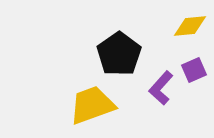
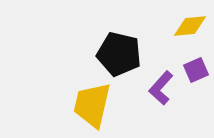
black pentagon: rotated 24 degrees counterclockwise
purple square: moved 2 px right
yellow trapezoid: rotated 57 degrees counterclockwise
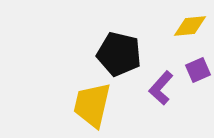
purple square: moved 2 px right
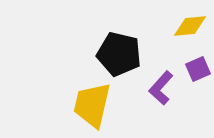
purple square: moved 1 px up
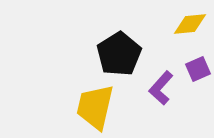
yellow diamond: moved 2 px up
black pentagon: rotated 27 degrees clockwise
yellow trapezoid: moved 3 px right, 2 px down
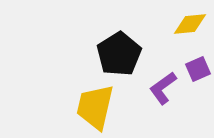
purple L-shape: moved 2 px right; rotated 12 degrees clockwise
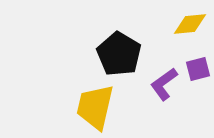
black pentagon: rotated 9 degrees counterclockwise
purple square: rotated 10 degrees clockwise
purple L-shape: moved 1 px right, 4 px up
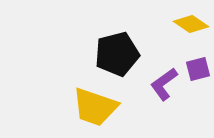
yellow diamond: moved 1 px right; rotated 40 degrees clockwise
black pentagon: moved 2 px left; rotated 27 degrees clockwise
yellow trapezoid: rotated 84 degrees counterclockwise
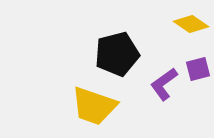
yellow trapezoid: moved 1 px left, 1 px up
